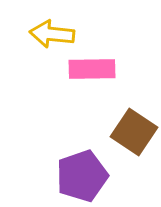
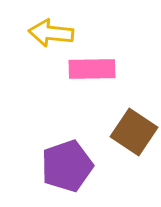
yellow arrow: moved 1 px left, 1 px up
purple pentagon: moved 15 px left, 10 px up
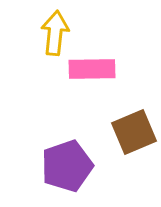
yellow arrow: moved 4 px right; rotated 90 degrees clockwise
brown square: rotated 33 degrees clockwise
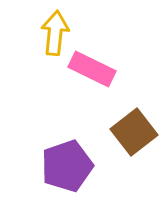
pink rectangle: rotated 27 degrees clockwise
brown square: rotated 15 degrees counterclockwise
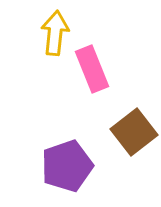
pink rectangle: rotated 42 degrees clockwise
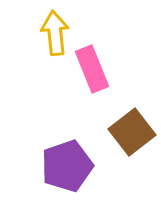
yellow arrow: rotated 12 degrees counterclockwise
brown square: moved 2 px left
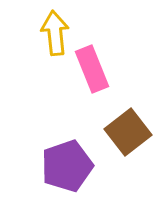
brown square: moved 4 px left
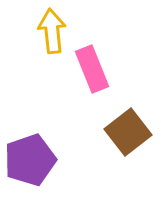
yellow arrow: moved 3 px left, 2 px up
purple pentagon: moved 37 px left, 6 px up
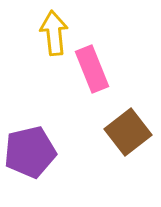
yellow arrow: moved 2 px right, 2 px down
purple pentagon: moved 8 px up; rotated 6 degrees clockwise
